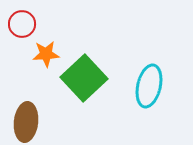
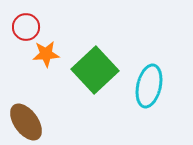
red circle: moved 4 px right, 3 px down
green square: moved 11 px right, 8 px up
brown ellipse: rotated 42 degrees counterclockwise
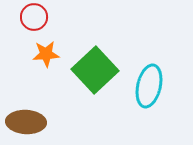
red circle: moved 8 px right, 10 px up
brown ellipse: rotated 51 degrees counterclockwise
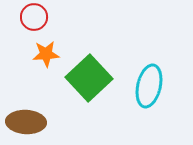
green square: moved 6 px left, 8 px down
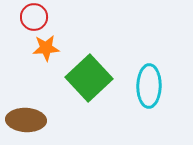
orange star: moved 6 px up
cyan ellipse: rotated 12 degrees counterclockwise
brown ellipse: moved 2 px up
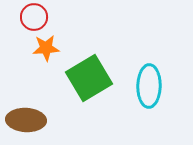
green square: rotated 12 degrees clockwise
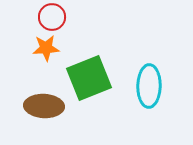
red circle: moved 18 px right
green square: rotated 9 degrees clockwise
brown ellipse: moved 18 px right, 14 px up
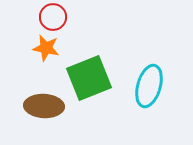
red circle: moved 1 px right
orange star: rotated 16 degrees clockwise
cyan ellipse: rotated 15 degrees clockwise
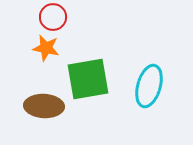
green square: moved 1 px left, 1 px down; rotated 12 degrees clockwise
